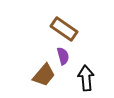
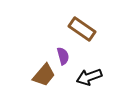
brown rectangle: moved 18 px right
black arrow: moved 3 px right, 1 px up; rotated 105 degrees counterclockwise
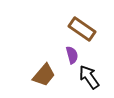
purple semicircle: moved 9 px right, 1 px up
black arrow: rotated 75 degrees clockwise
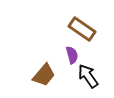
black arrow: moved 1 px left, 1 px up
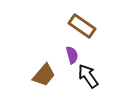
brown rectangle: moved 3 px up
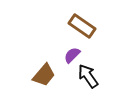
purple semicircle: rotated 120 degrees counterclockwise
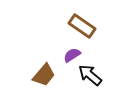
purple semicircle: rotated 12 degrees clockwise
black arrow: moved 2 px right, 1 px up; rotated 15 degrees counterclockwise
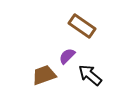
purple semicircle: moved 5 px left, 1 px down; rotated 12 degrees counterclockwise
brown trapezoid: rotated 150 degrees counterclockwise
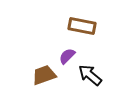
brown rectangle: rotated 24 degrees counterclockwise
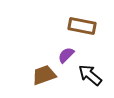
purple semicircle: moved 1 px left, 1 px up
